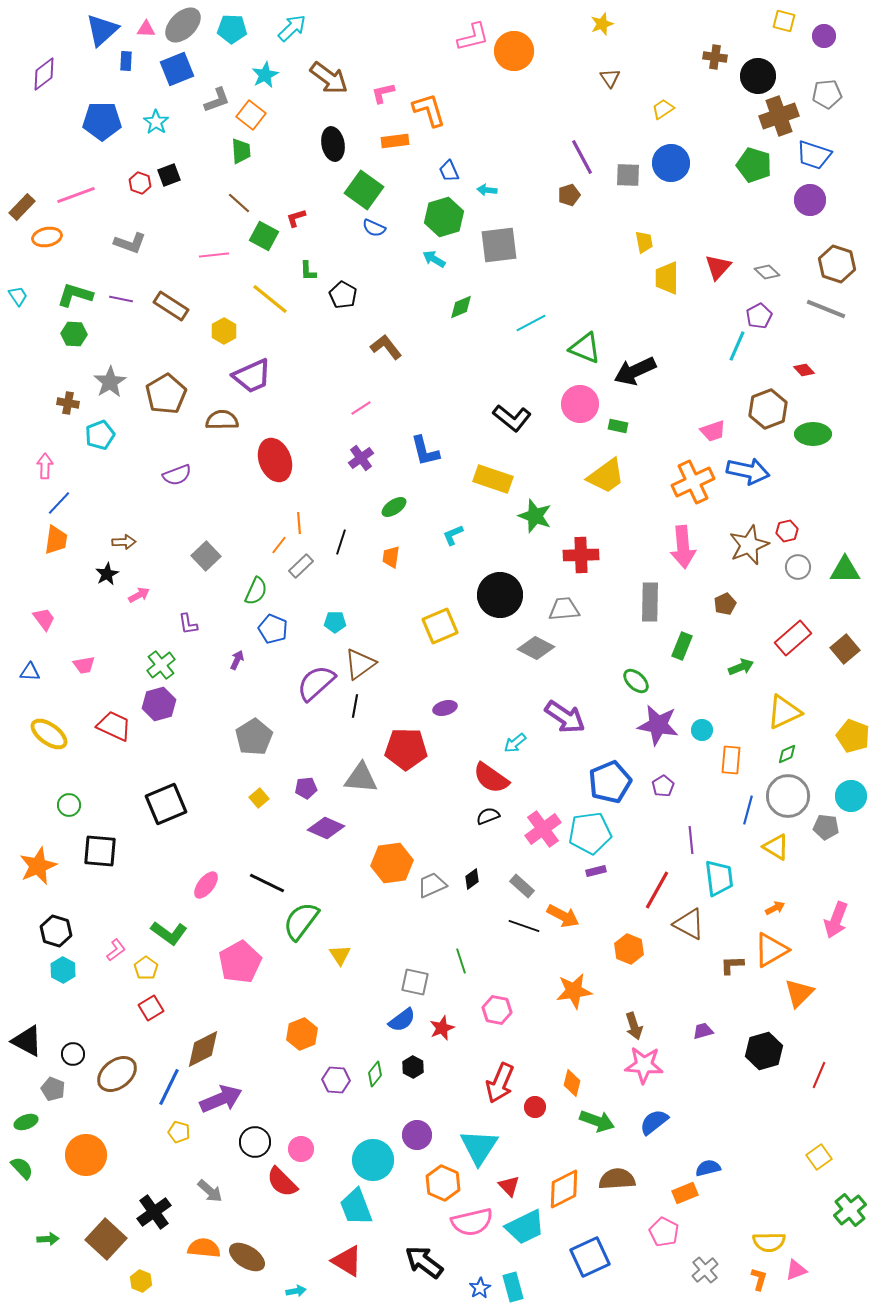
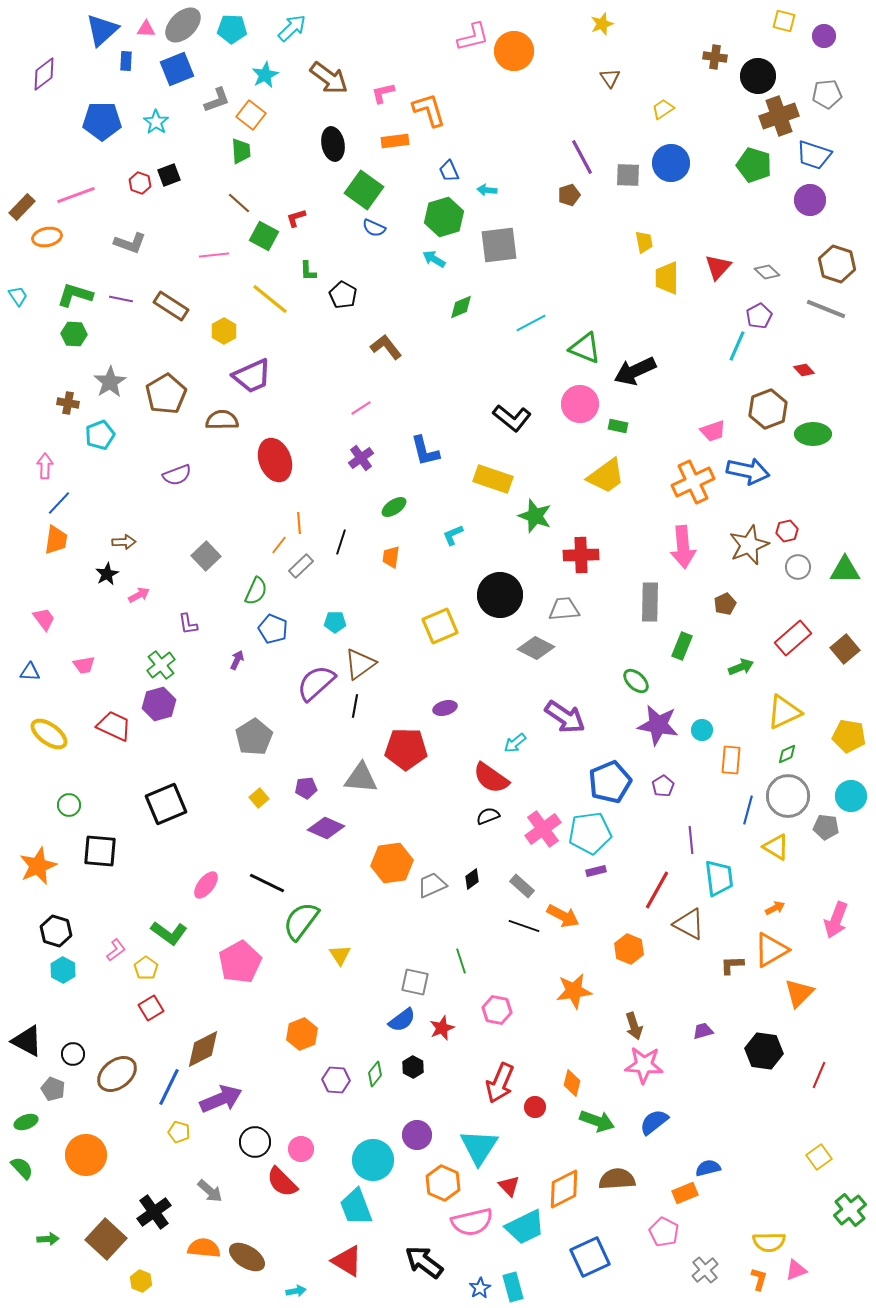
yellow pentagon at (853, 736): moved 4 px left; rotated 12 degrees counterclockwise
black hexagon at (764, 1051): rotated 24 degrees clockwise
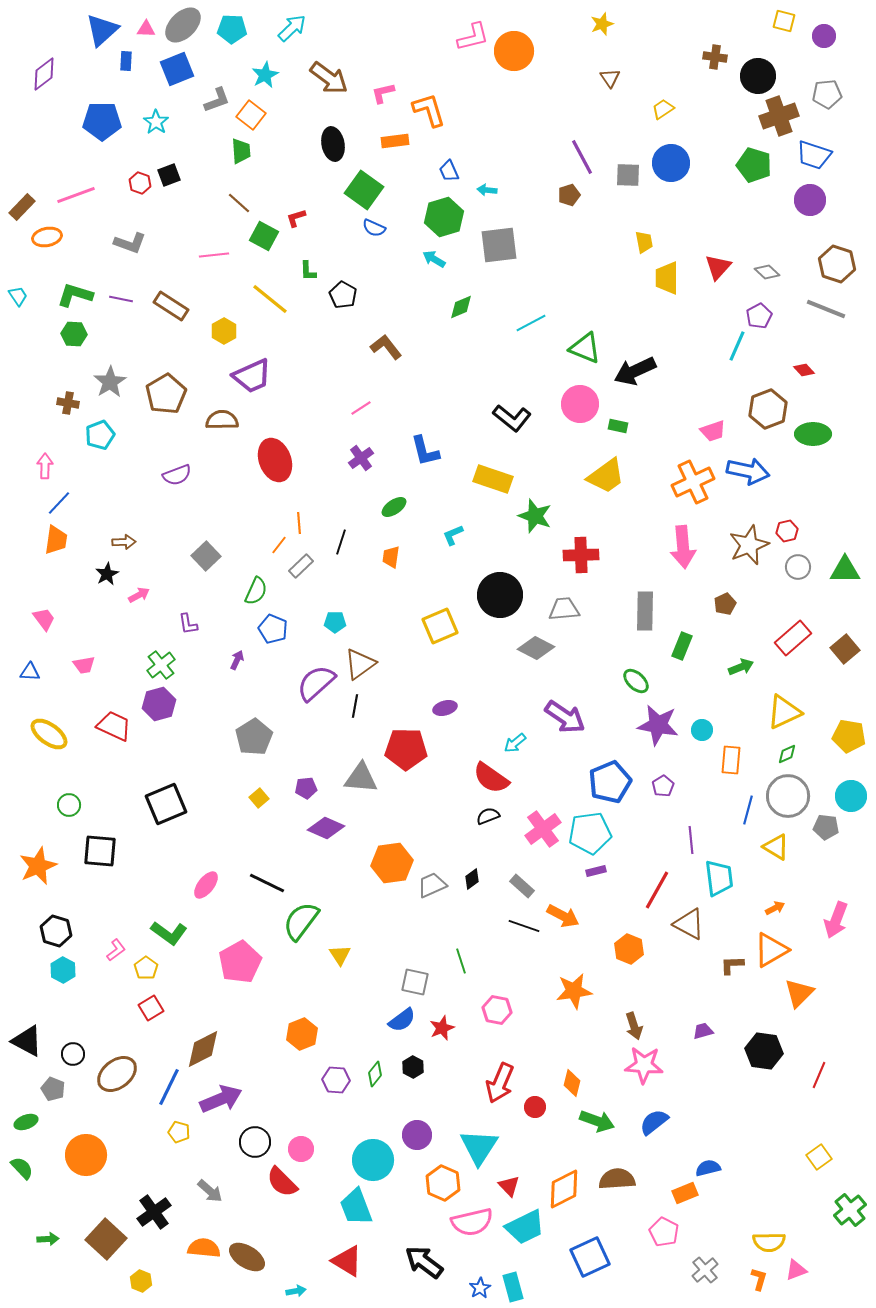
gray rectangle at (650, 602): moved 5 px left, 9 px down
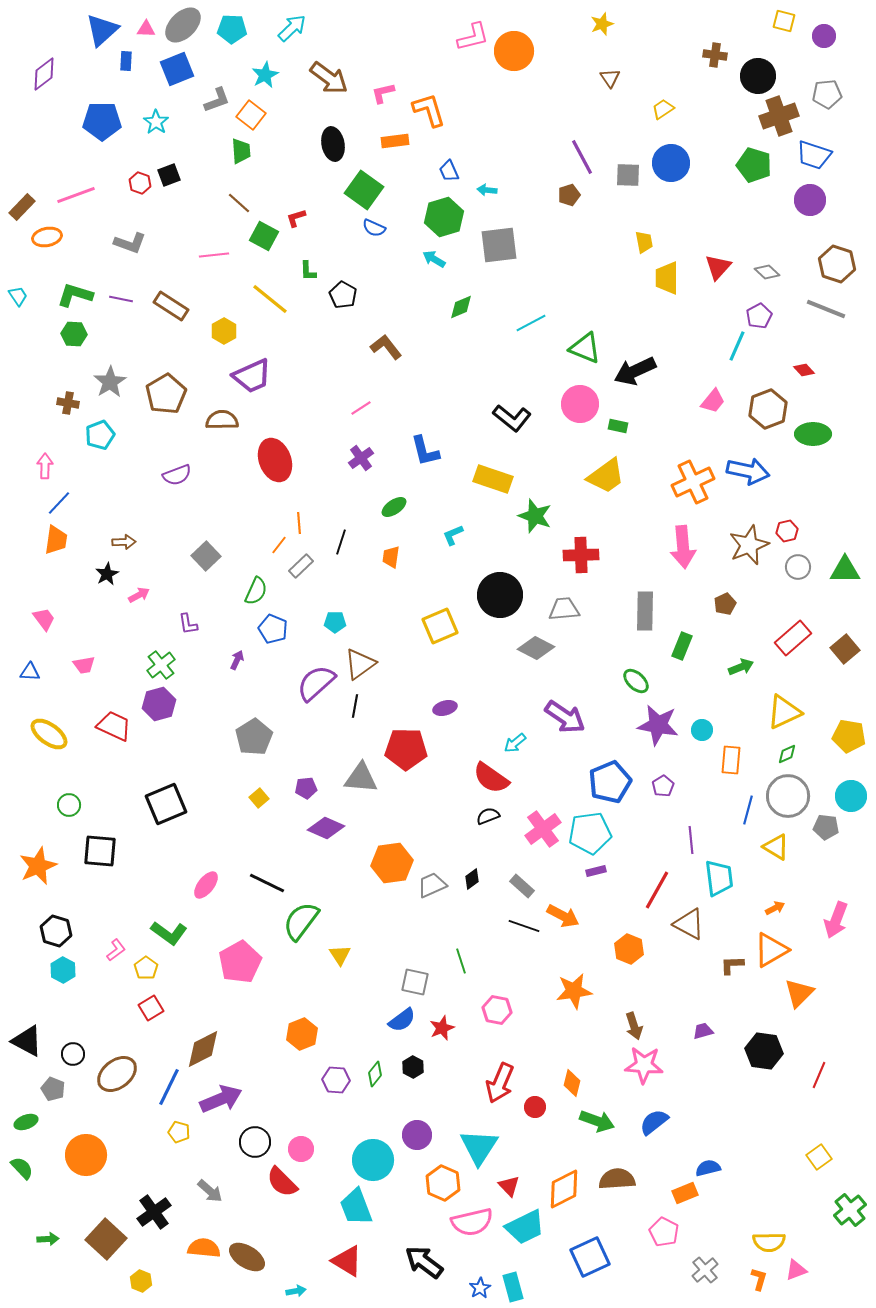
brown cross at (715, 57): moved 2 px up
pink trapezoid at (713, 431): moved 30 px up; rotated 32 degrees counterclockwise
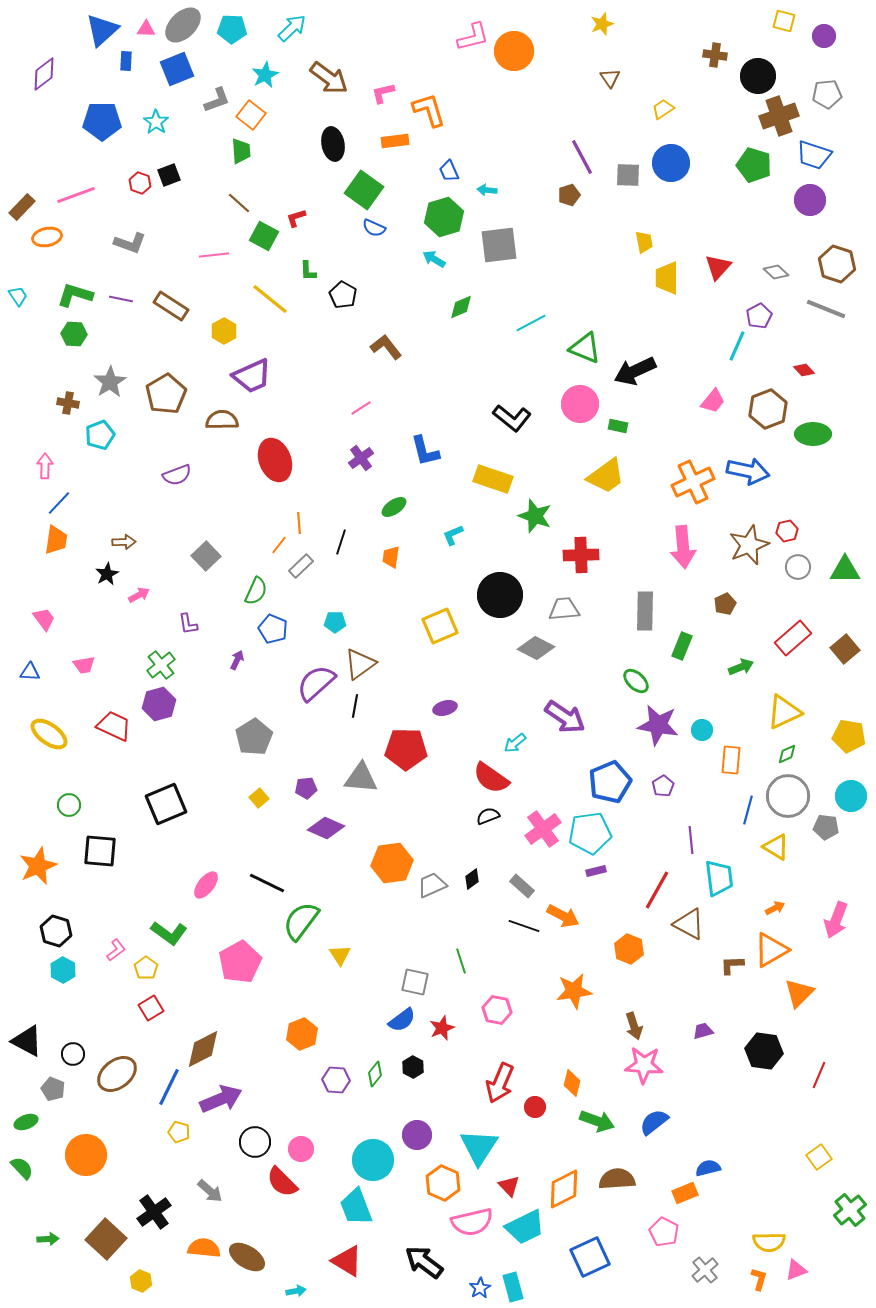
gray diamond at (767, 272): moved 9 px right
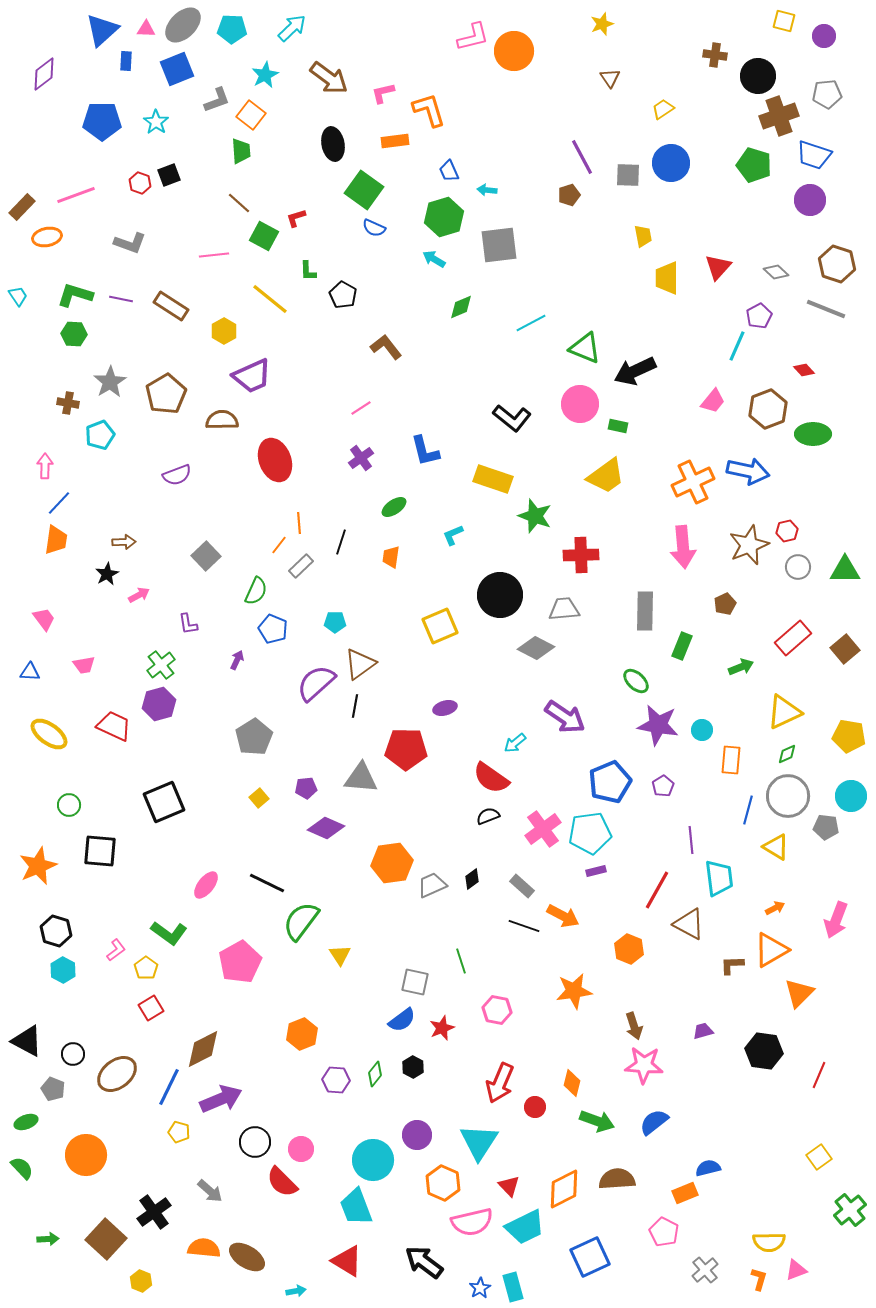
yellow trapezoid at (644, 242): moved 1 px left, 6 px up
black square at (166, 804): moved 2 px left, 2 px up
cyan triangle at (479, 1147): moved 5 px up
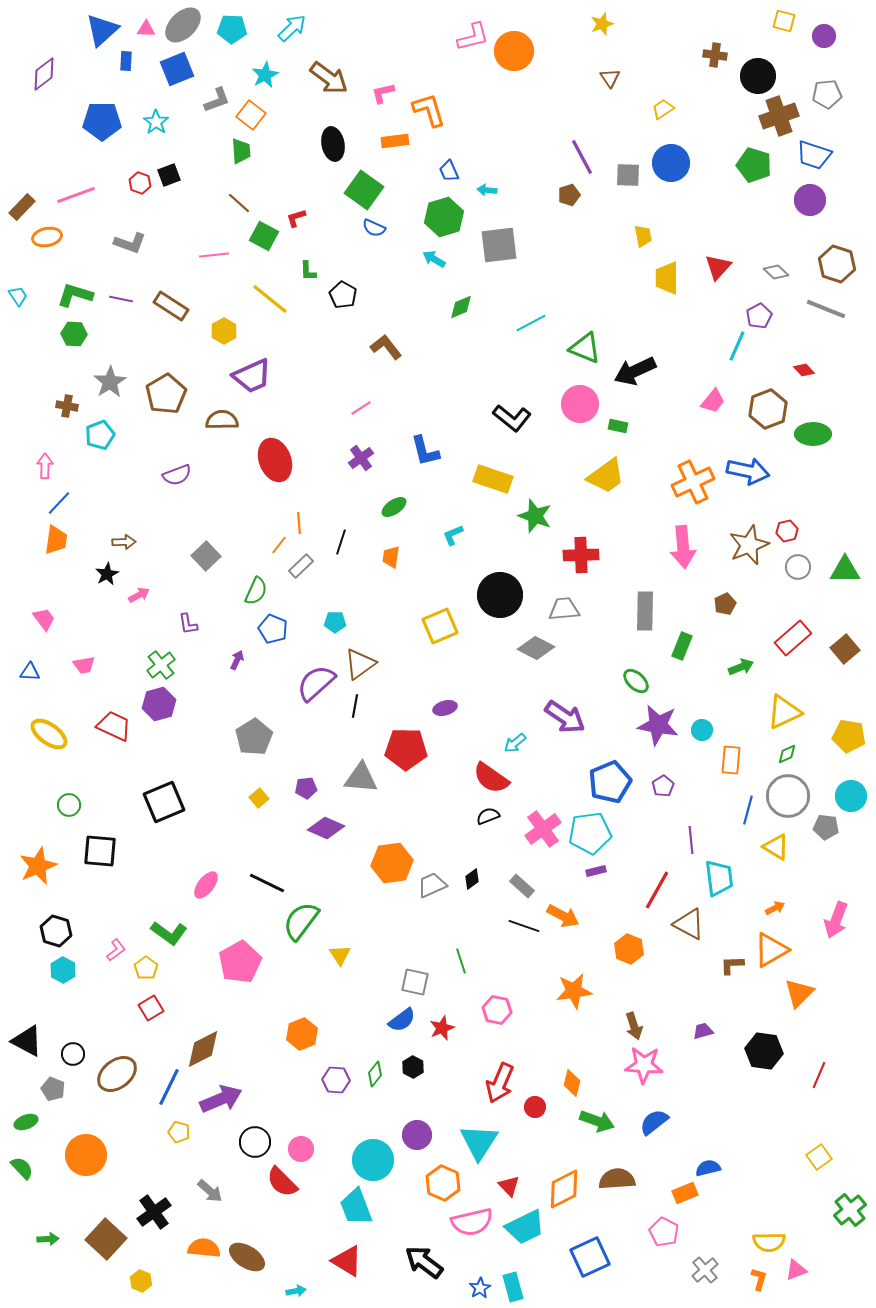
brown cross at (68, 403): moved 1 px left, 3 px down
